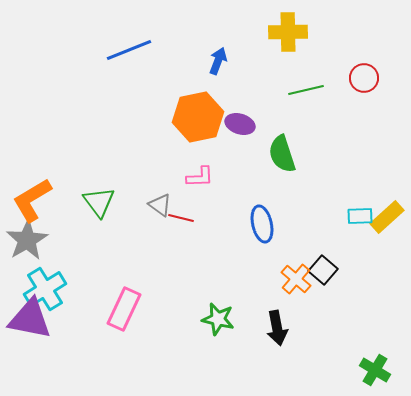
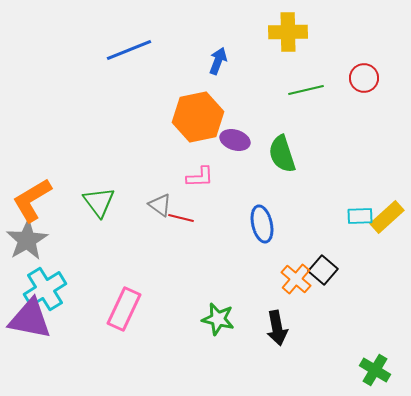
purple ellipse: moved 5 px left, 16 px down
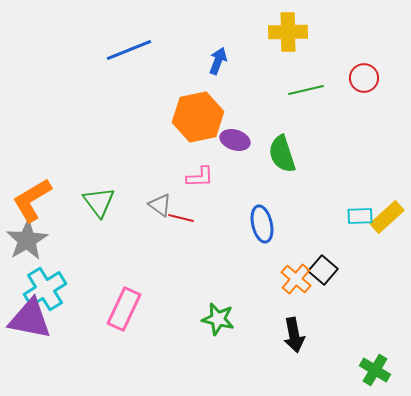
black arrow: moved 17 px right, 7 px down
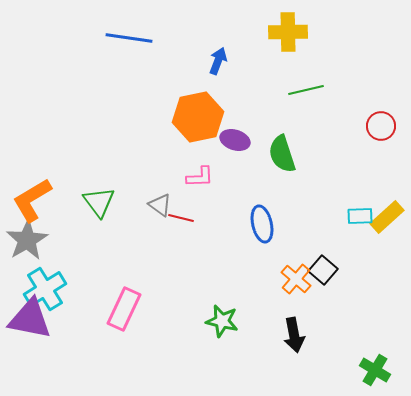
blue line: moved 12 px up; rotated 30 degrees clockwise
red circle: moved 17 px right, 48 px down
green star: moved 4 px right, 2 px down
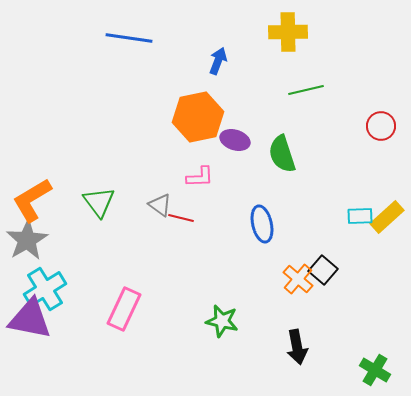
orange cross: moved 2 px right
black arrow: moved 3 px right, 12 px down
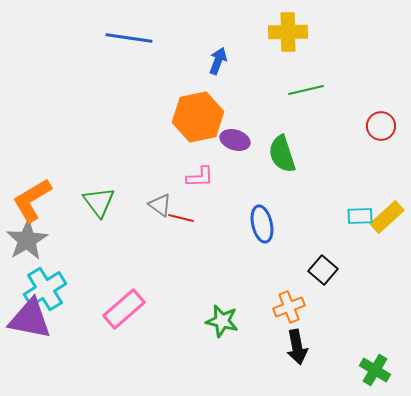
orange cross: moved 9 px left, 28 px down; rotated 28 degrees clockwise
pink rectangle: rotated 24 degrees clockwise
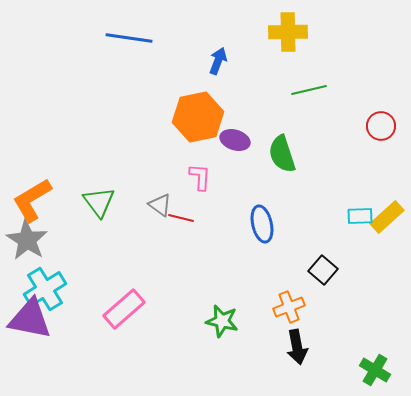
green line: moved 3 px right
pink L-shape: rotated 84 degrees counterclockwise
gray star: rotated 9 degrees counterclockwise
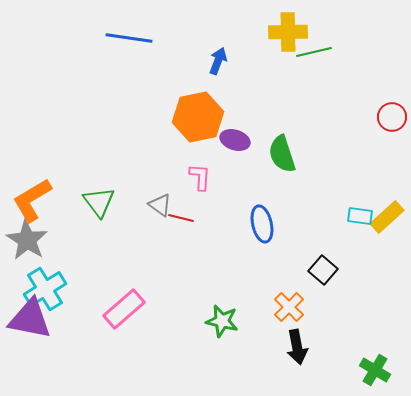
green line: moved 5 px right, 38 px up
red circle: moved 11 px right, 9 px up
cyan rectangle: rotated 10 degrees clockwise
orange cross: rotated 24 degrees counterclockwise
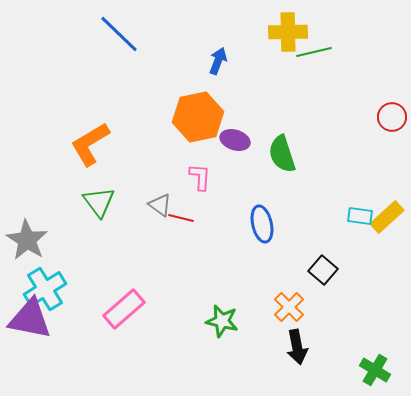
blue line: moved 10 px left, 4 px up; rotated 36 degrees clockwise
orange L-shape: moved 58 px right, 56 px up
